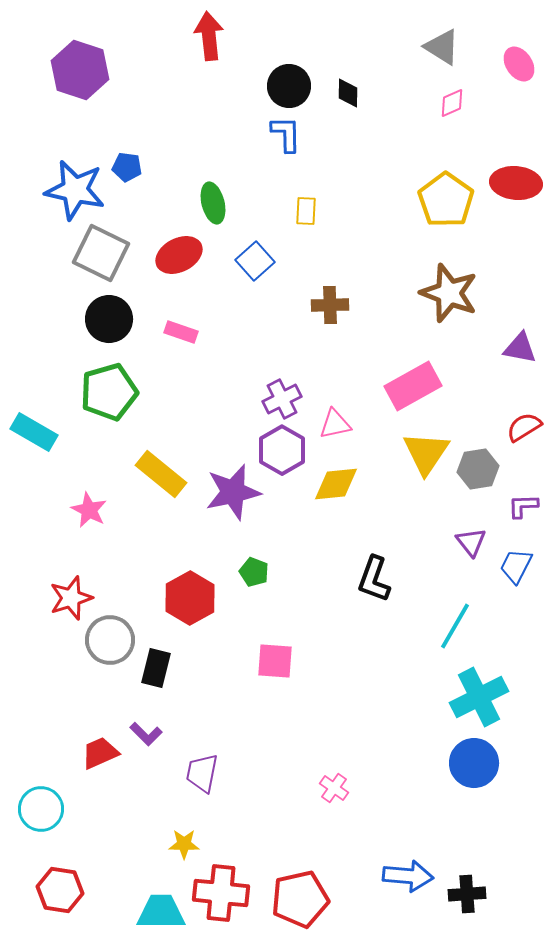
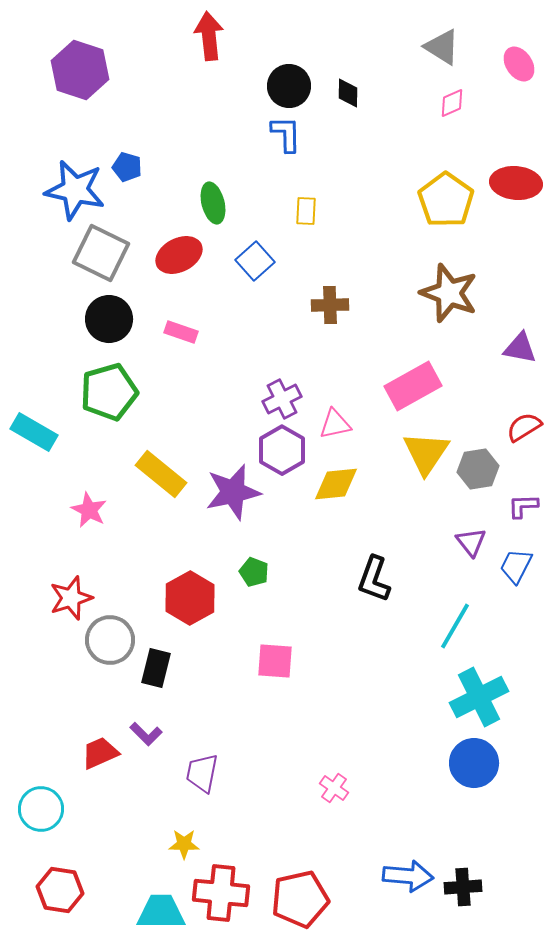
blue pentagon at (127, 167): rotated 8 degrees clockwise
black cross at (467, 894): moved 4 px left, 7 px up
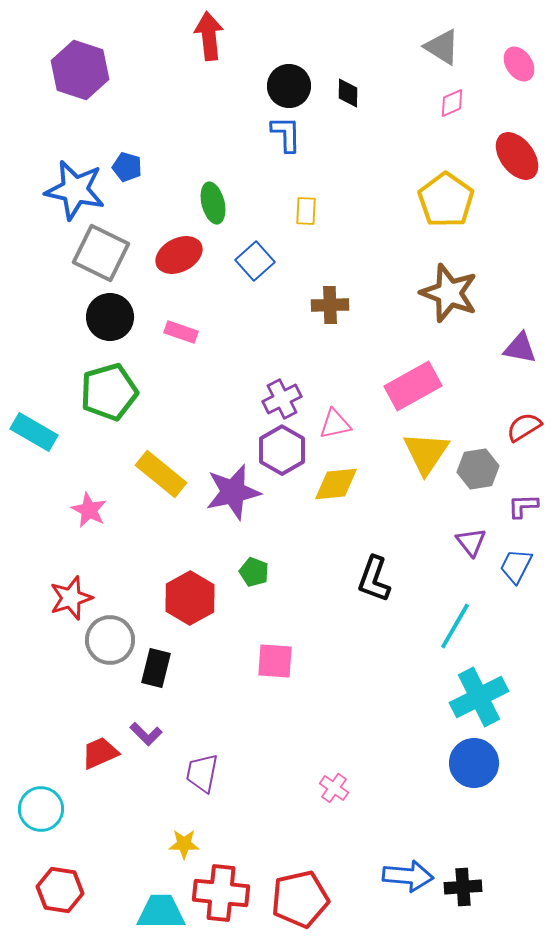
red ellipse at (516, 183): moved 1 px right, 27 px up; rotated 48 degrees clockwise
black circle at (109, 319): moved 1 px right, 2 px up
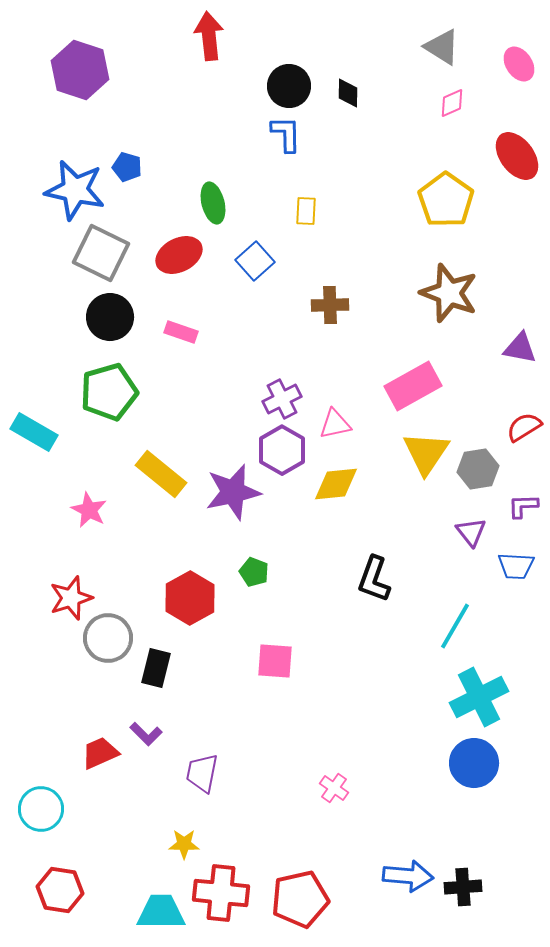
purple triangle at (471, 542): moved 10 px up
blue trapezoid at (516, 566): rotated 114 degrees counterclockwise
gray circle at (110, 640): moved 2 px left, 2 px up
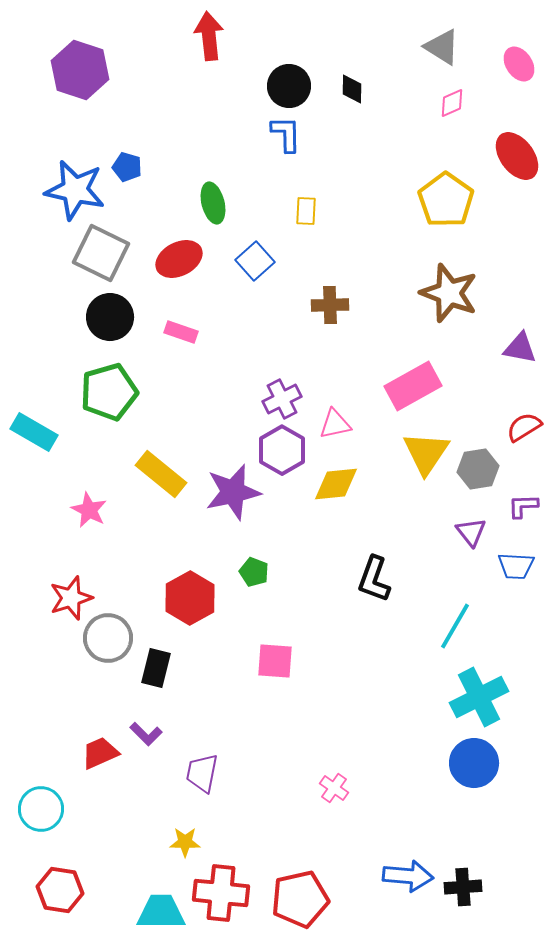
black diamond at (348, 93): moved 4 px right, 4 px up
red ellipse at (179, 255): moved 4 px down
yellow star at (184, 844): moved 1 px right, 2 px up
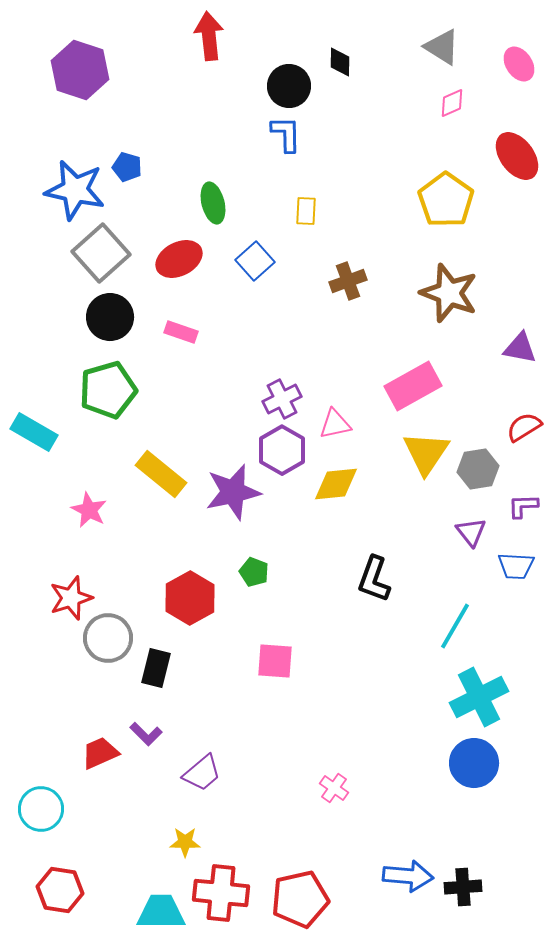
black diamond at (352, 89): moved 12 px left, 27 px up
gray square at (101, 253): rotated 22 degrees clockwise
brown cross at (330, 305): moved 18 px right, 24 px up; rotated 18 degrees counterclockwise
green pentagon at (109, 392): moved 1 px left, 2 px up
purple trapezoid at (202, 773): rotated 141 degrees counterclockwise
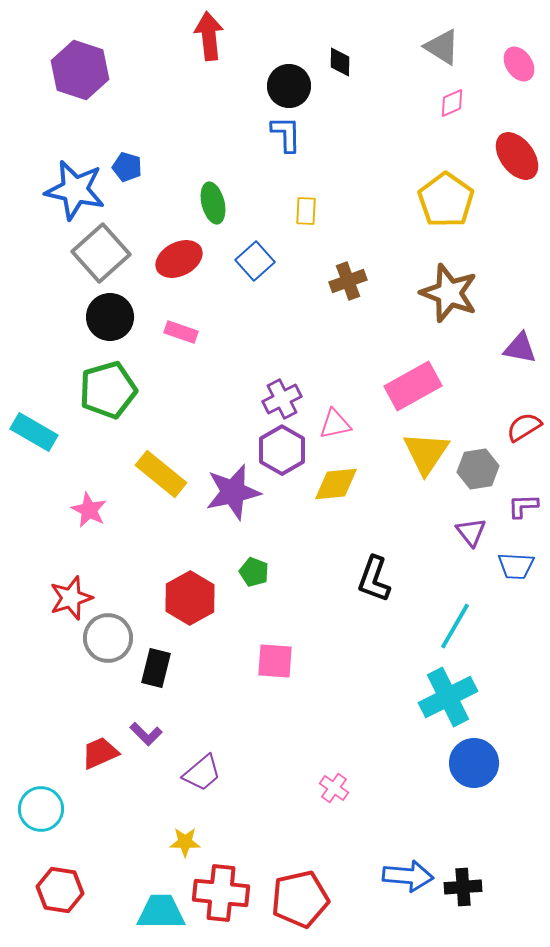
cyan cross at (479, 697): moved 31 px left
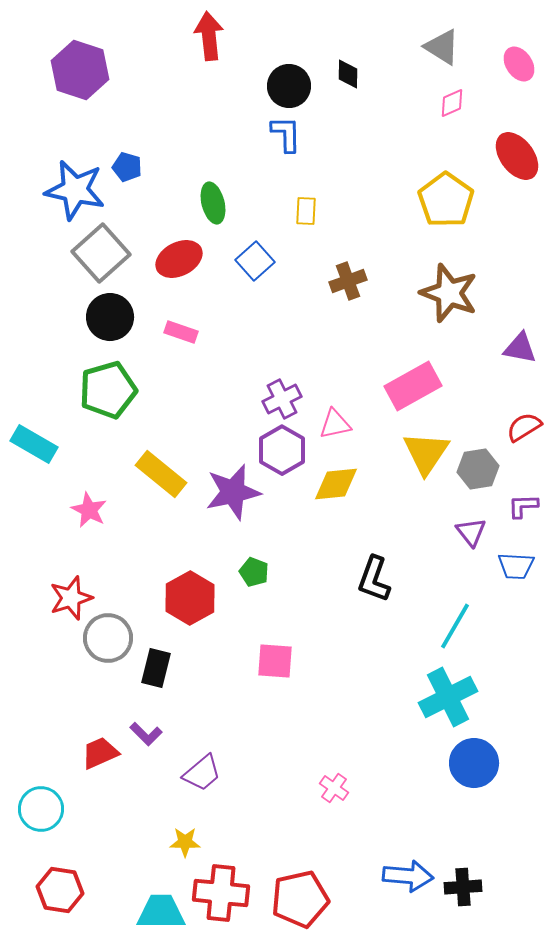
black diamond at (340, 62): moved 8 px right, 12 px down
cyan rectangle at (34, 432): moved 12 px down
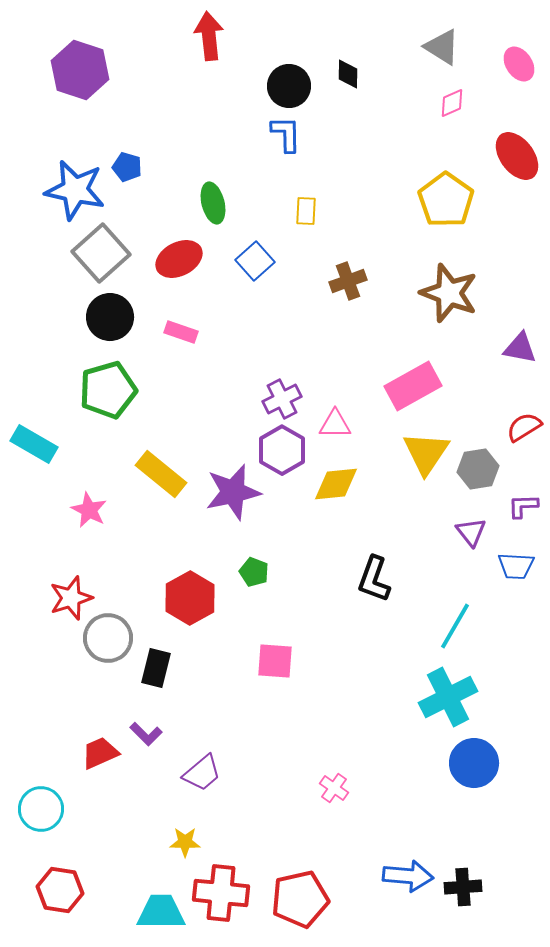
pink triangle at (335, 424): rotated 12 degrees clockwise
